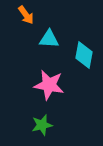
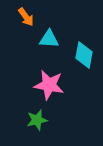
orange arrow: moved 2 px down
green star: moved 5 px left, 5 px up
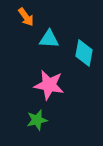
cyan diamond: moved 2 px up
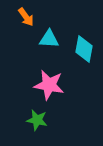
cyan diamond: moved 4 px up
green star: rotated 25 degrees clockwise
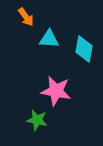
pink star: moved 7 px right, 6 px down
